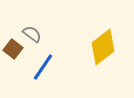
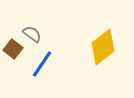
blue line: moved 1 px left, 3 px up
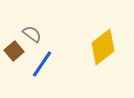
brown square: moved 1 px right, 2 px down; rotated 12 degrees clockwise
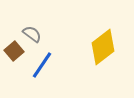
blue line: moved 1 px down
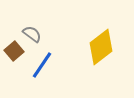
yellow diamond: moved 2 px left
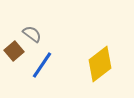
yellow diamond: moved 1 px left, 17 px down
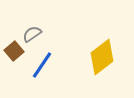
gray semicircle: rotated 72 degrees counterclockwise
yellow diamond: moved 2 px right, 7 px up
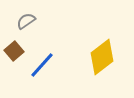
gray semicircle: moved 6 px left, 13 px up
blue line: rotated 8 degrees clockwise
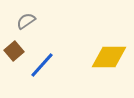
yellow diamond: moved 7 px right; rotated 39 degrees clockwise
